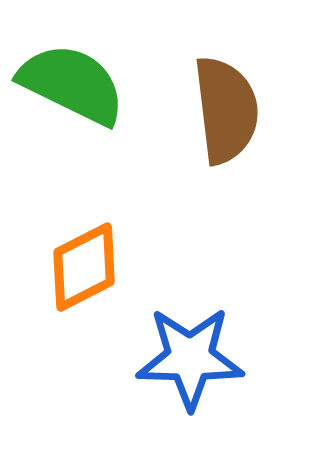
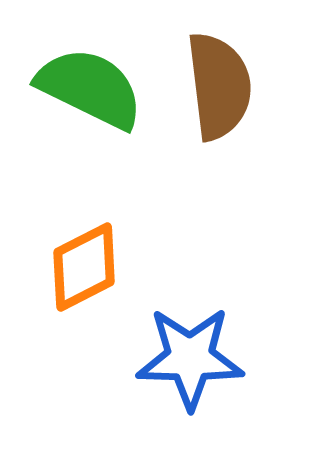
green semicircle: moved 18 px right, 4 px down
brown semicircle: moved 7 px left, 24 px up
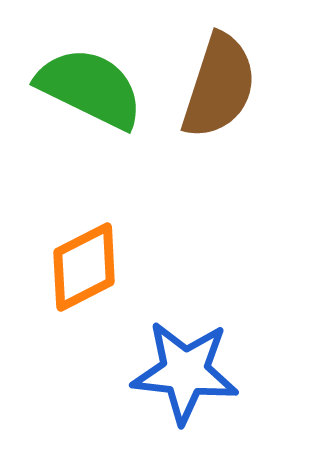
brown semicircle: rotated 25 degrees clockwise
blue star: moved 5 px left, 14 px down; rotated 5 degrees clockwise
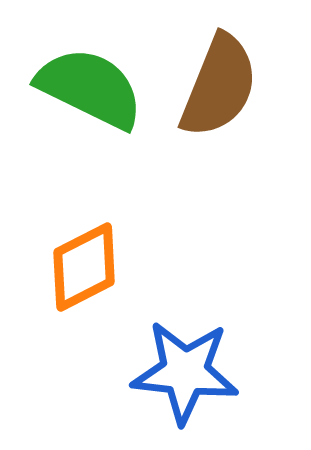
brown semicircle: rotated 4 degrees clockwise
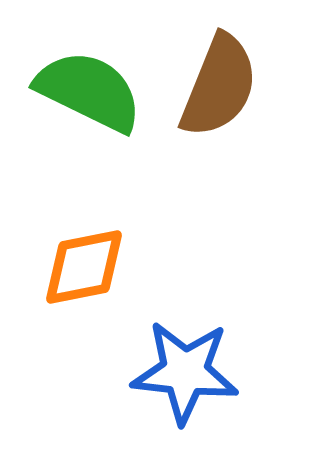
green semicircle: moved 1 px left, 3 px down
orange diamond: rotated 16 degrees clockwise
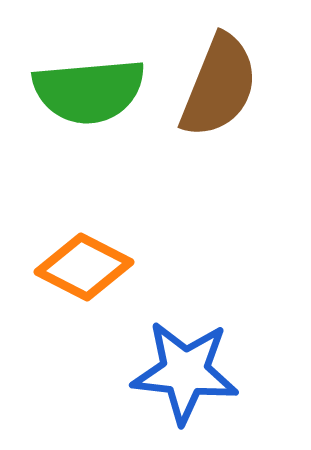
green semicircle: rotated 149 degrees clockwise
orange diamond: rotated 38 degrees clockwise
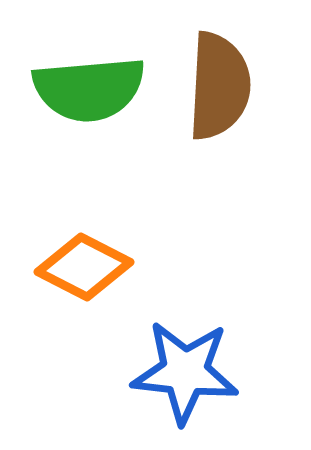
brown semicircle: rotated 19 degrees counterclockwise
green semicircle: moved 2 px up
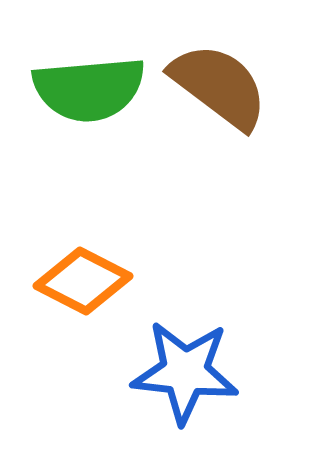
brown semicircle: rotated 56 degrees counterclockwise
orange diamond: moved 1 px left, 14 px down
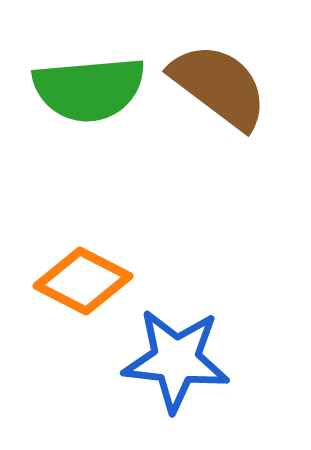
blue star: moved 9 px left, 12 px up
